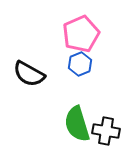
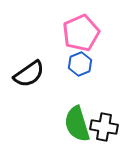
pink pentagon: moved 1 px up
black semicircle: rotated 64 degrees counterclockwise
black cross: moved 2 px left, 4 px up
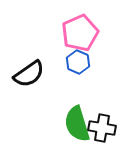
pink pentagon: moved 1 px left
blue hexagon: moved 2 px left, 2 px up; rotated 15 degrees counterclockwise
black cross: moved 2 px left, 1 px down
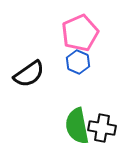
green semicircle: moved 2 px down; rotated 6 degrees clockwise
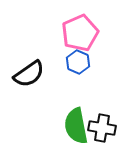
green semicircle: moved 1 px left
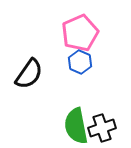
blue hexagon: moved 2 px right
black semicircle: rotated 20 degrees counterclockwise
black cross: rotated 28 degrees counterclockwise
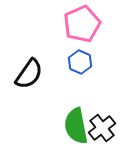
pink pentagon: moved 2 px right, 9 px up
black cross: rotated 20 degrees counterclockwise
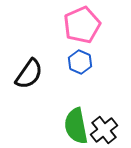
pink pentagon: moved 1 px down
black cross: moved 2 px right, 2 px down
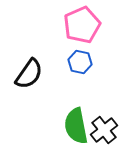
blue hexagon: rotated 10 degrees counterclockwise
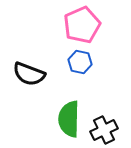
black semicircle: rotated 76 degrees clockwise
green semicircle: moved 7 px left, 7 px up; rotated 12 degrees clockwise
black cross: rotated 12 degrees clockwise
